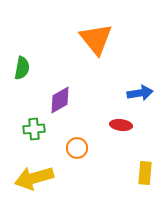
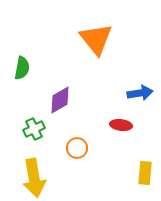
green cross: rotated 20 degrees counterclockwise
yellow arrow: rotated 84 degrees counterclockwise
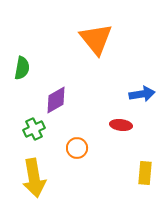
blue arrow: moved 2 px right, 1 px down
purple diamond: moved 4 px left
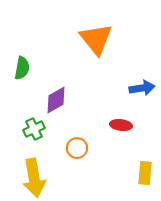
blue arrow: moved 6 px up
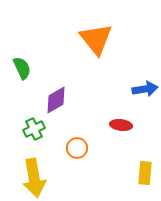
green semicircle: rotated 35 degrees counterclockwise
blue arrow: moved 3 px right, 1 px down
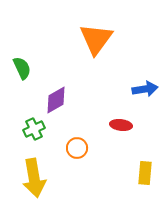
orange triangle: rotated 15 degrees clockwise
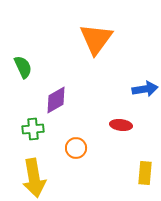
green semicircle: moved 1 px right, 1 px up
green cross: moved 1 px left; rotated 20 degrees clockwise
orange circle: moved 1 px left
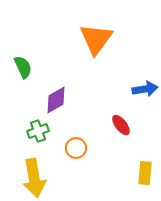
red ellipse: rotated 45 degrees clockwise
green cross: moved 5 px right, 2 px down; rotated 15 degrees counterclockwise
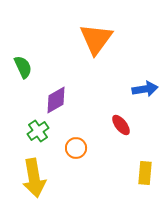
green cross: rotated 15 degrees counterclockwise
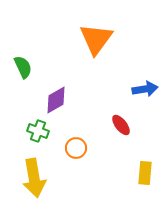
green cross: rotated 35 degrees counterclockwise
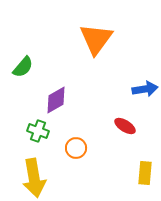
green semicircle: rotated 65 degrees clockwise
red ellipse: moved 4 px right, 1 px down; rotated 20 degrees counterclockwise
